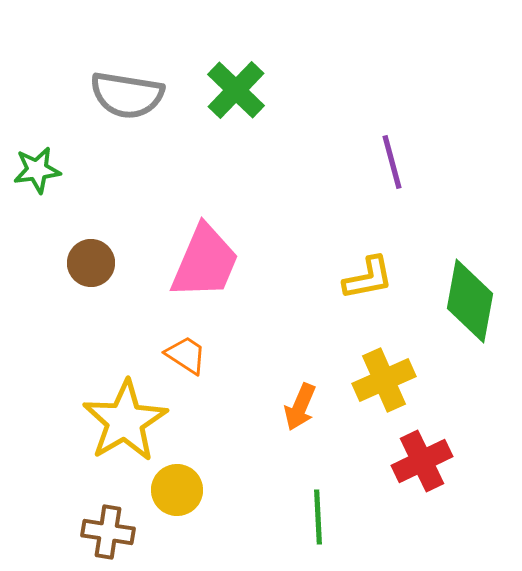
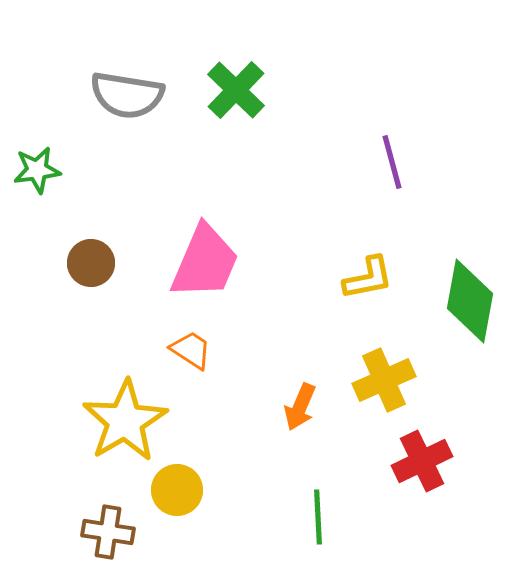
orange trapezoid: moved 5 px right, 5 px up
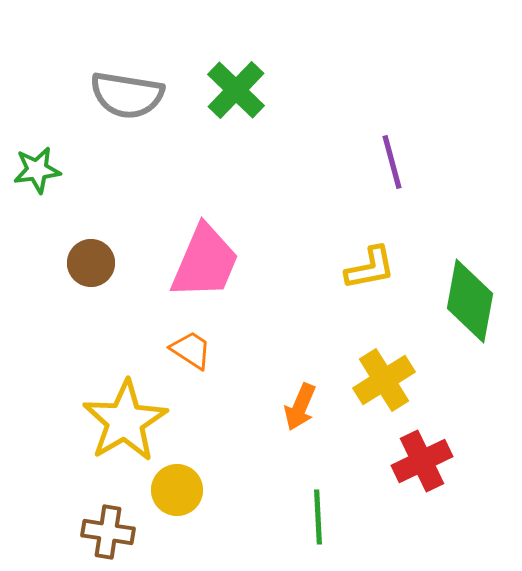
yellow L-shape: moved 2 px right, 10 px up
yellow cross: rotated 8 degrees counterclockwise
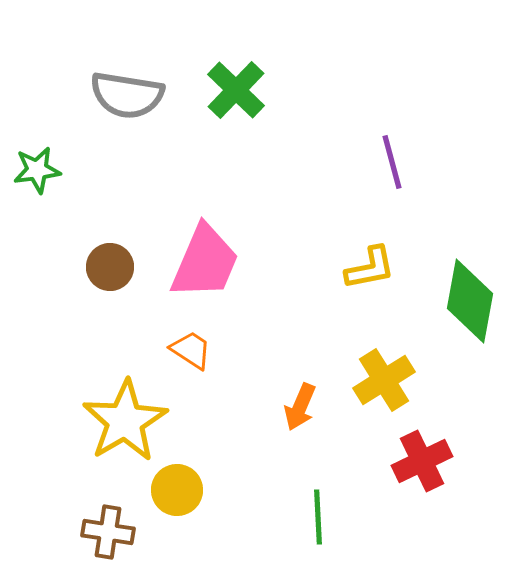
brown circle: moved 19 px right, 4 px down
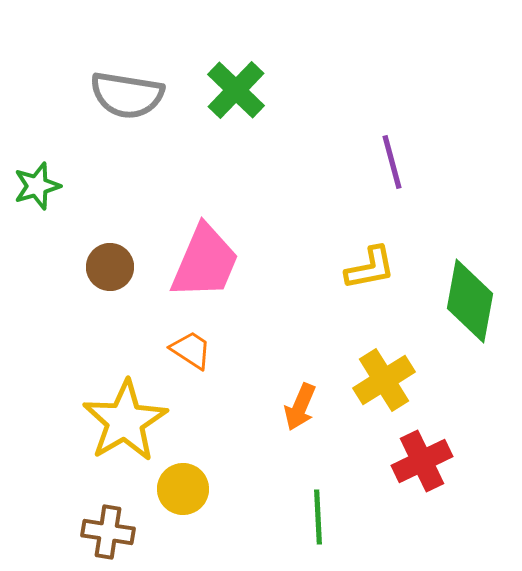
green star: moved 16 px down; rotated 9 degrees counterclockwise
yellow circle: moved 6 px right, 1 px up
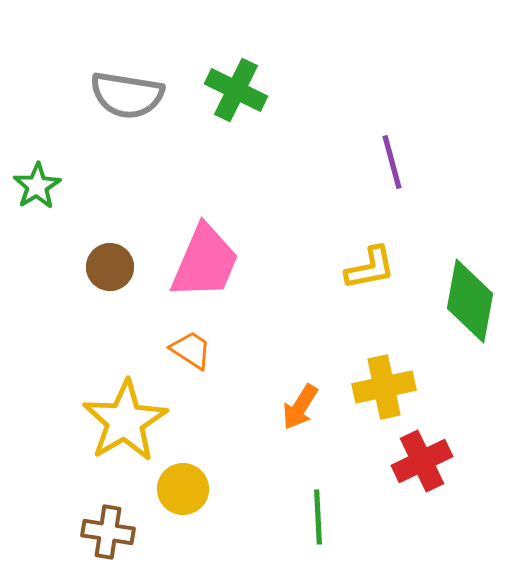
green cross: rotated 18 degrees counterclockwise
green star: rotated 15 degrees counterclockwise
yellow cross: moved 7 px down; rotated 20 degrees clockwise
orange arrow: rotated 9 degrees clockwise
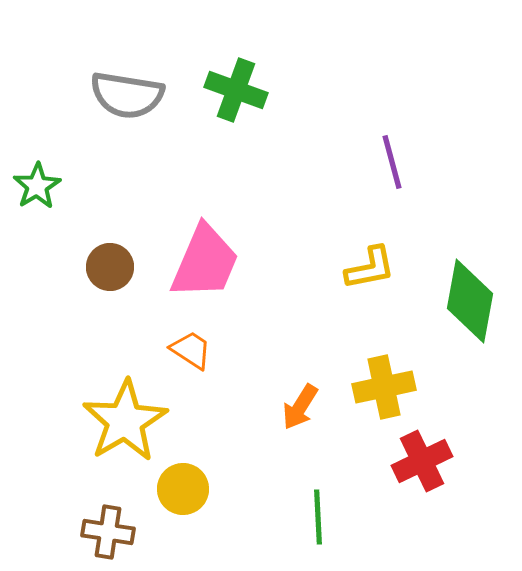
green cross: rotated 6 degrees counterclockwise
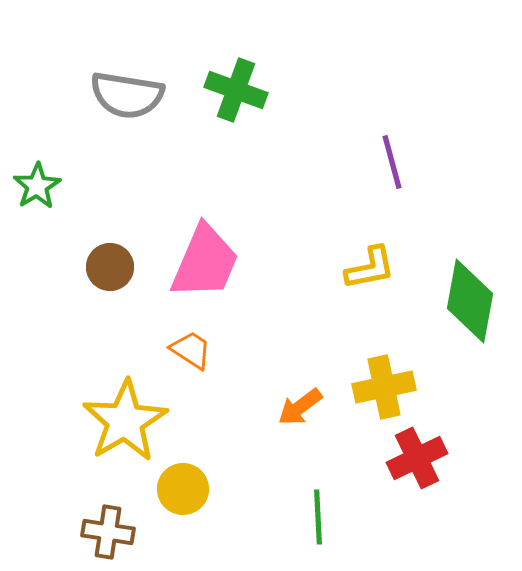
orange arrow: rotated 21 degrees clockwise
red cross: moved 5 px left, 3 px up
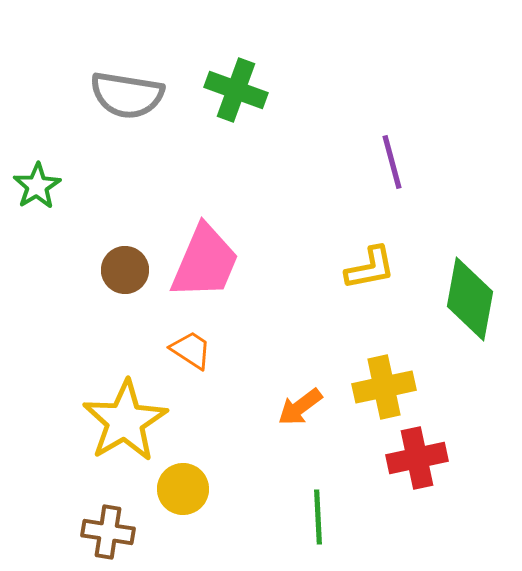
brown circle: moved 15 px right, 3 px down
green diamond: moved 2 px up
red cross: rotated 14 degrees clockwise
